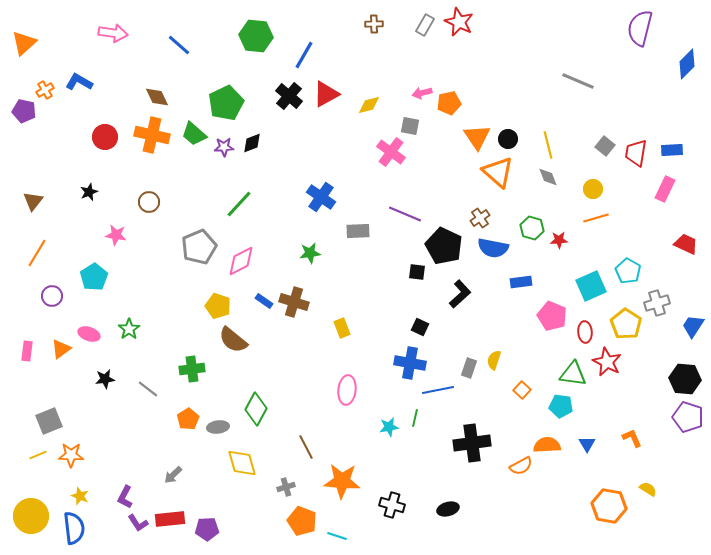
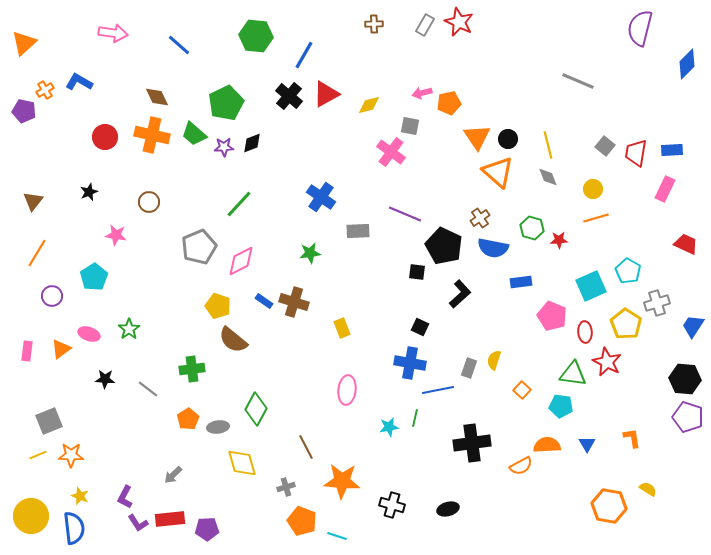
black star at (105, 379): rotated 12 degrees clockwise
orange L-shape at (632, 438): rotated 15 degrees clockwise
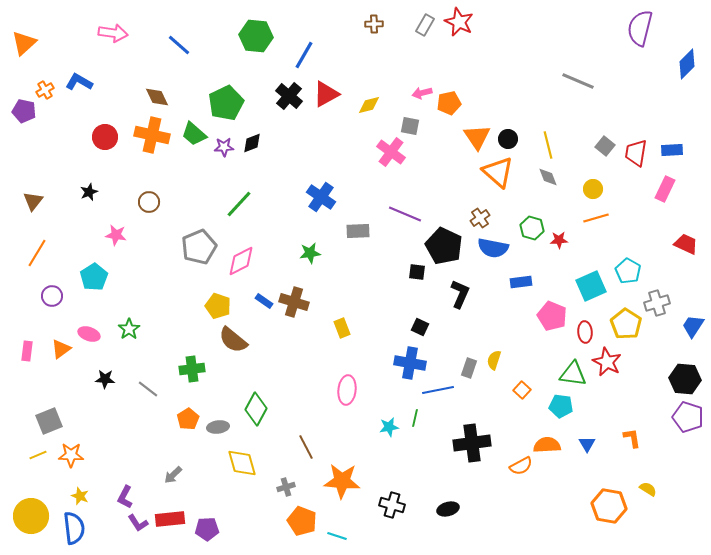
black L-shape at (460, 294): rotated 24 degrees counterclockwise
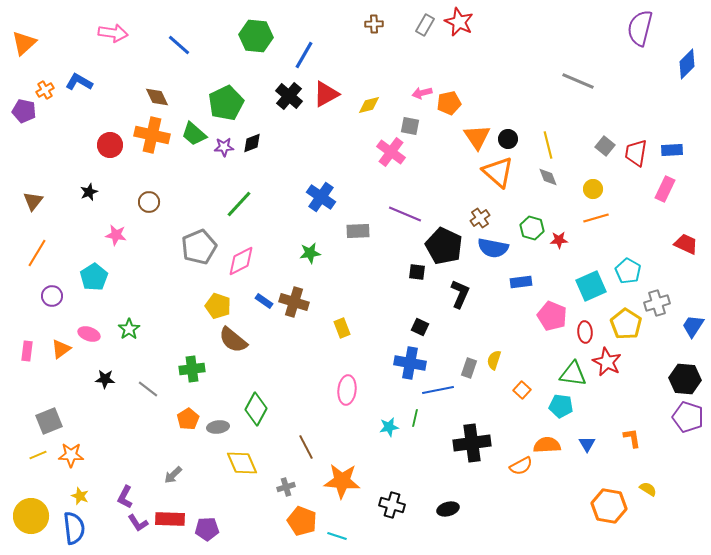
red circle at (105, 137): moved 5 px right, 8 px down
yellow diamond at (242, 463): rotated 8 degrees counterclockwise
red rectangle at (170, 519): rotated 8 degrees clockwise
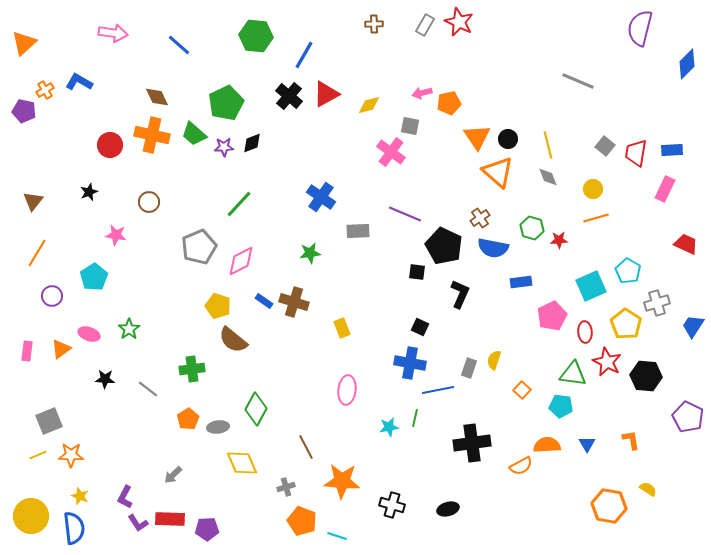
pink pentagon at (552, 316): rotated 24 degrees clockwise
black hexagon at (685, 379): moved 39 px left, 3 px up
purple pentagon at (688, 417): rotated 8 degrees clockwise
orange L-shape at (632, 438): moved 1 px left, 2 px down
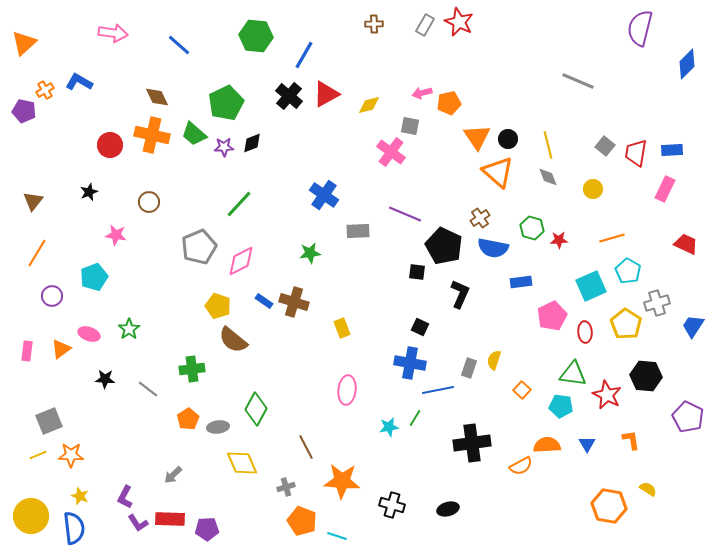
blue cross at (321, 197): moved 3 px right, 2 px up
orange line at (596, 218): moved 16 px right, 20 px down
cyan pentagon at (94, 277): rotated 12 degrees clockwise
red star at (607, 362): moved 33 px down
green line at (415, 418): rotated 18 degrees clockwise
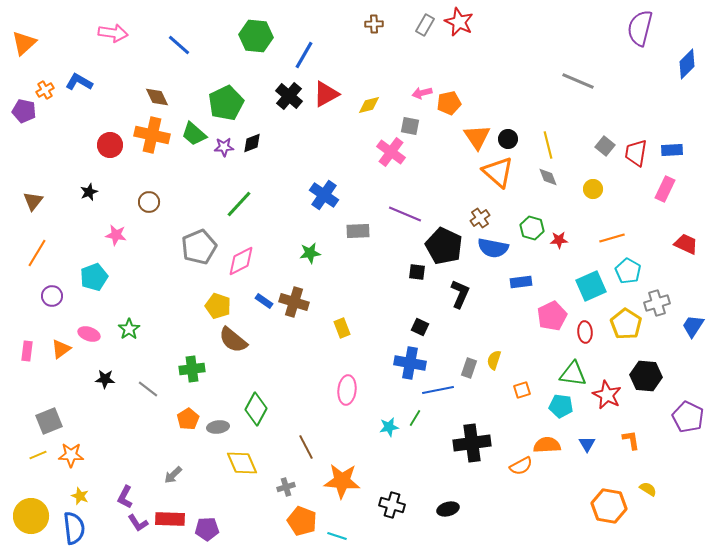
orange square at (522, 390): rotated 30 degrees clockwise
